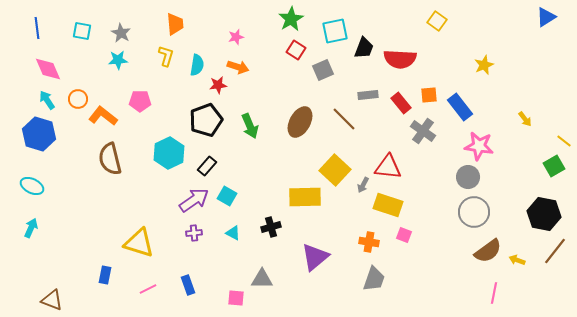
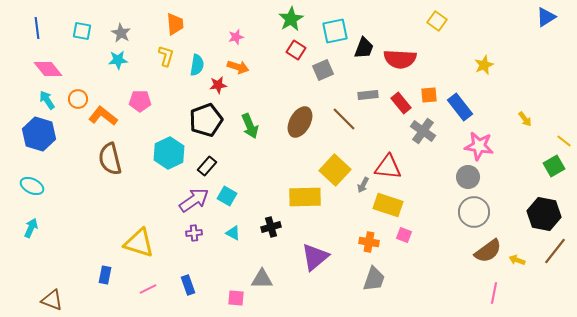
pink diamond at (48, 69): rotated 16 degrees counterclockwise
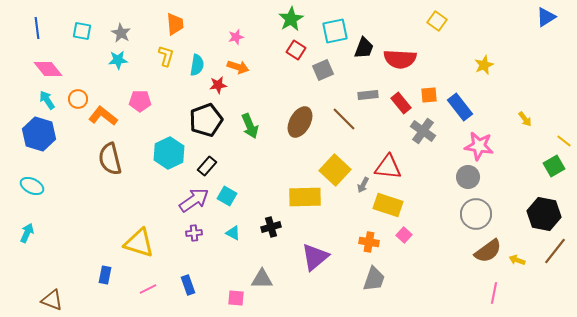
gray circle at (474, 212): moved 2 px right, 2 px down
cyan arrow at (31, 228): moved 4 px left, 5 px down
pink square at (404, 235): rotated 21 degrees clockwise
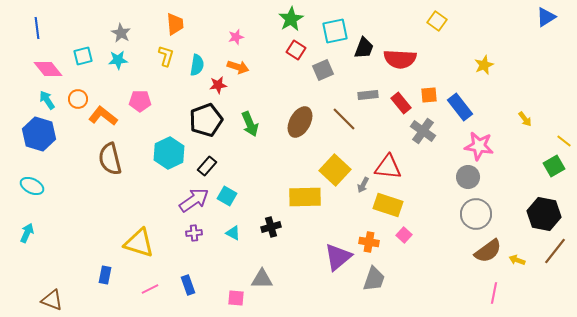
cyan square at (82, 31): moved 1 px right, 25 px down; rotated 24 degrees counterclockwise
green arrow at (250, 126): moved 2 px up
purple triangle at (315, 257): moved 23 px right
pink line at (148, 289): moved 2 px right
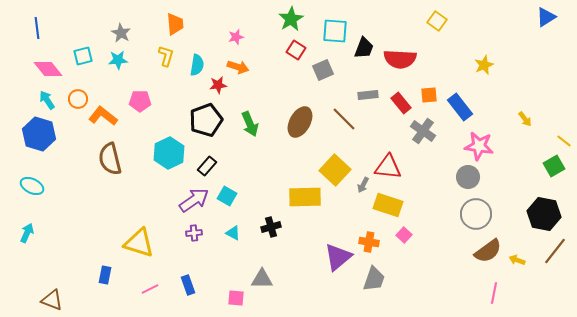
cyan square at (335, 31): rotated 16 degrees clockwise
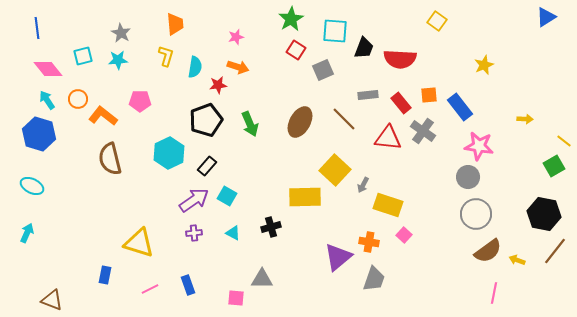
cyan semicircle at (197, 65): moved 2 px left, 2 px down
yellow arrow at (525, 119): rotated 49 degrees counterclockwise
red triangle at (388, 167): moved 29 px up
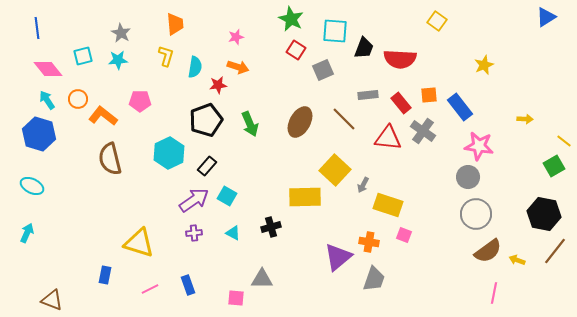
green star at (291, 19): rotated 15 degrees counterclockwise
pink square at (404, 235): rotated 21 degrees counterclockwise
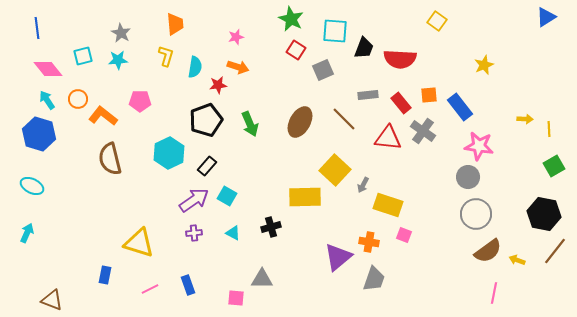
yellow line at (564, 141): moved 15 px left, 12 px up; rotated 49 degrees clockwise
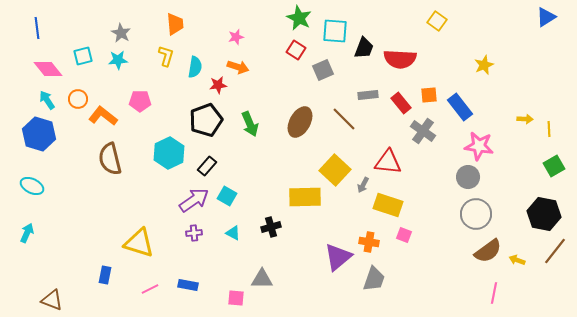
green star at (291, 19): moved 8 px right, 1 px up
red triangle at (388, 138): moved 24 px down
blue rectangle at (188, 285): rotated 60 degrees counterclockwise
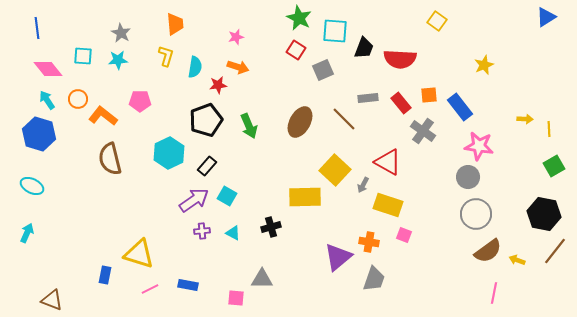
cyan square at (83, 56): rotated 18 degrees clockwise
gray rectangle at (368, 95): moved 3 px down
green arrow at (250, 124): moved 1 px left, 2 px down
red triangle at (388, 162): rotated 24 degrees clockwise
purple cross at (194, 233): moved 8 px right, 2 px up
yellow triangle at (139, 243): moved 11 px down
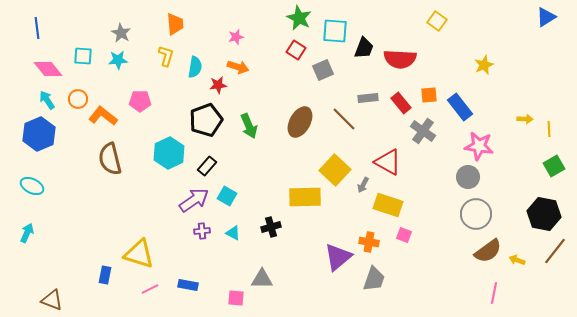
blue hexagon at (39, 134): rotated 20 degrees clockwise
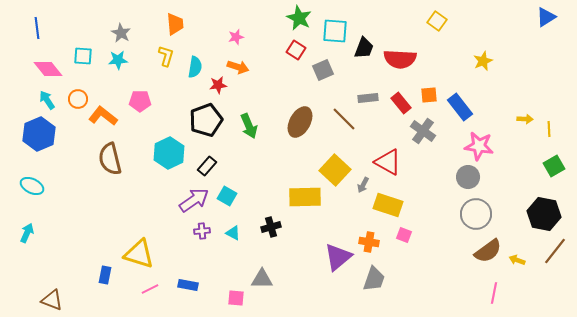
yellow star at (484, 65): moved 1 px left, 4 px up
